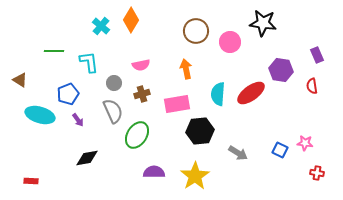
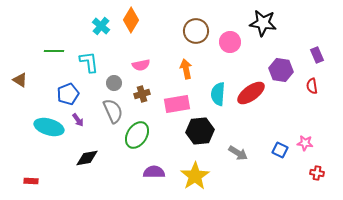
cyan ellipse: moved 9 px right, 12 px down
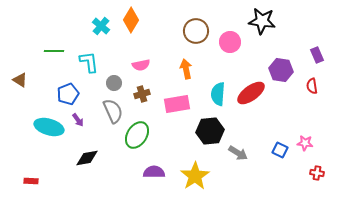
black star: moved 1 px left, 2 px up
black hexagon: moved 10 px right
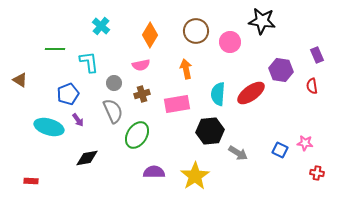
orange diamond: moved 19 px right, 15 px down
green line: moved 1 px right, 2 px up
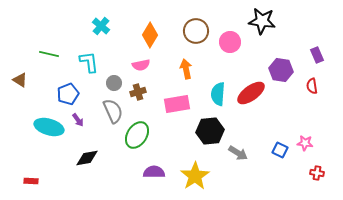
green line: moved 6 px left, 5 px down; rotated 12 degrees clockwise
brown cross: moved 4 px left, 2 px up
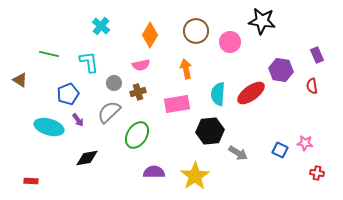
gray semicircle: moved 4 px left, 1 px down; rotated 110 degrees counterclockwise
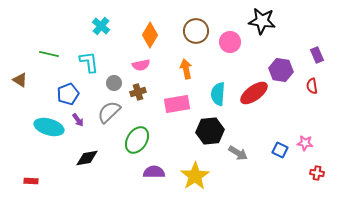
red ellipse: moved 3 px right
green ellipse: moved 5 px down
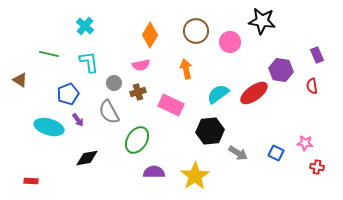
cyan cross: moved 16 px left
cyan semicircle: rotated 50 degrees clockwise
pink rectangle: moved 6 px left, 1 px down; rotated 35 degrees clockwise
gray semicircle: rotated 75 degrees counterclockwise
blue square: moved 4 px left, 3 px down
red cross: moved 6 px up
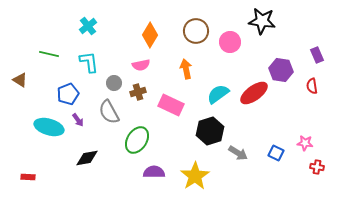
cyan cross: moved 3 px right; rotated 12 degrees clockwise
black hexagon: rotated 12 degrees counterclockwise
red rectangle: moved 3 px left, 4 px up
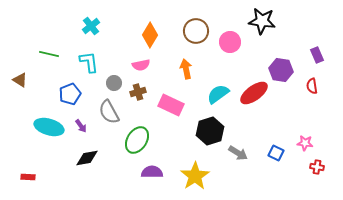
cyan cross: moved 3 px right
blue pentagon: moved 2 px right
purple arrow: moved 3 px right, 6 px down
purple semicircle: moved 2 px left
